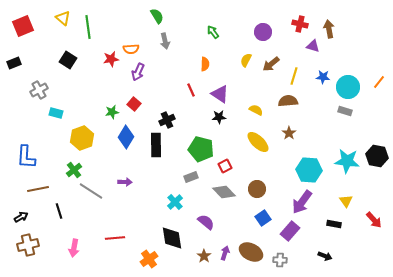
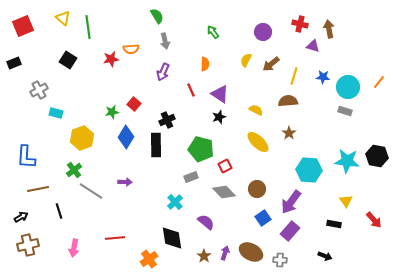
purple arrow at (138, 72): moved 25 px right
black star at (219, 117): rotated 16 degrees counterclockwise
purple arrow at (302, 202): moved 11 px left
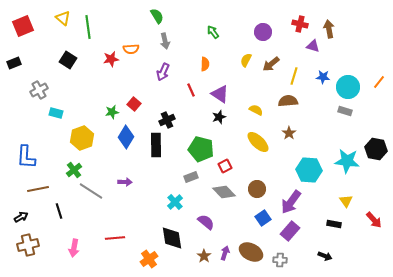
black hexagon at (377, 156): moved 1 px left, 7 px up
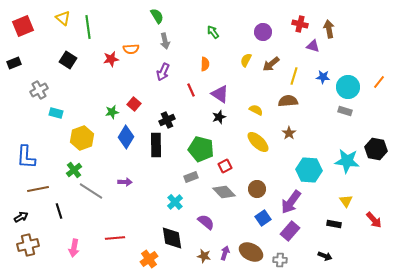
brown star at (204, 256): rotated 24 degrees counterclockwise
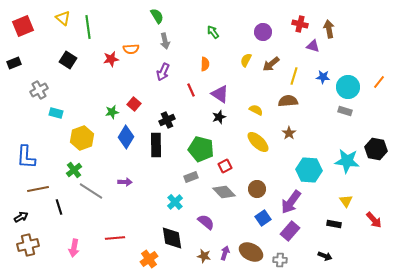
black line at (59, 211): moved 4 px up
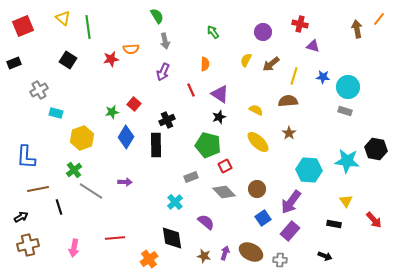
brown arrow at (329, 29): moved 28 px right
orange line at (379, 82): moved 63 px up
green pentagon at (201, 149): moved 7 px right, 4 px up
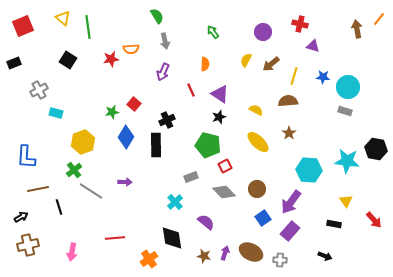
yellow hexagon at (82, 138): moved 1 px right, 4 px down
pink arrow at (74, 248): moved 2 px left, 4 px down
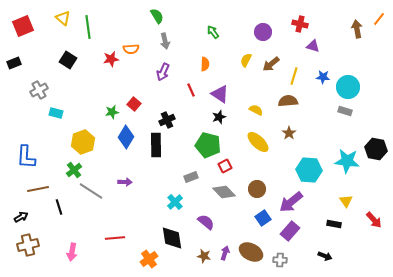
purple arrow at (291, 202): rotated 15 degrees clockwise
